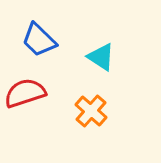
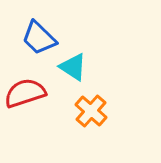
blue trapezoid: moved 2 px up
cyan triangle: moved 28 px left, 10 px down
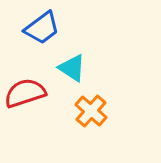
blue trapezoid: moved 3 px right, 10 px up; rotated 81 degrees counterclockwise
cyan triangle: moved 1 px left, 1 px down
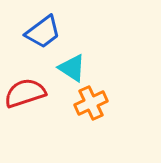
blue trapezoid: moved 1 px right, 4 px down
orange cross: moved 8 px up; rotated 24 degrees clockwise
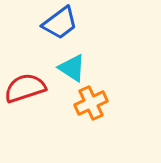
blue trapezoid: moved 17 px right, 9 px up
red semicircle: moved 5 px up
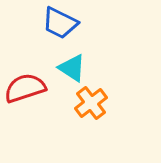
blue trapezoid: rotated 63 degrees clockwise
orange cross: rotated 12 degrees counterclockwise
